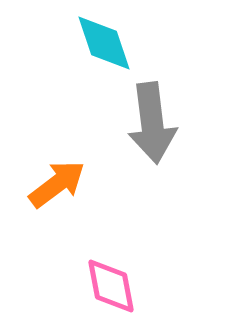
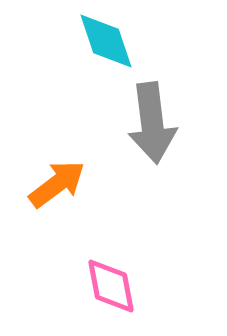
cyan diamond: moved 2 px right, 2 px up
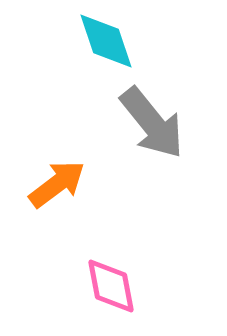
gray arrow: rotated 32 degrees counterclockwise
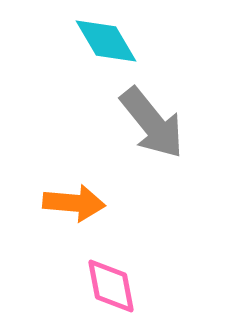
cyan diamond: rotated 12 degrees counterclockwise
orange arrow: moved 17 px right, 19 px down; rotated 42 degrees clockwise
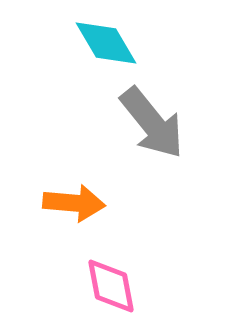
cyan diamond: moved 2 px down
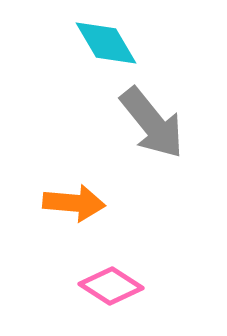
pink diamond: rotated 46 degrees counterclockwise
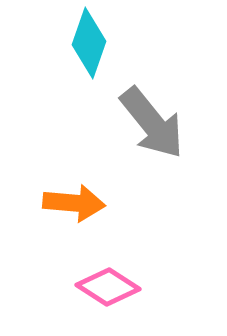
cyan diamond: moved 17 px left; rotated 50 degrees clockwise
pink diamond: moved 3 px left, 1 px down
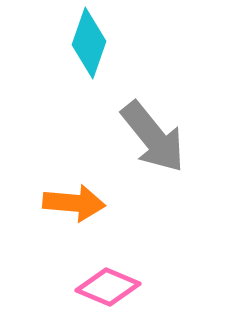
gray arrow: moved 1 px right, 14 px down
pink diamond: rotated 10 degrees counterclockwise
